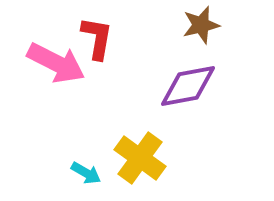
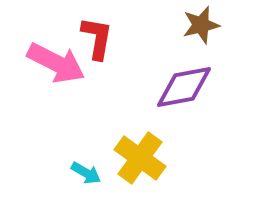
purple diamond: moved 4 px left, 1 px down
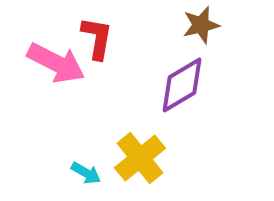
purple diamond: moved 2 px left, 2 px up; rotated 20 degrees counterclockwise
yellow cross: rotated 15 degrees clockwise
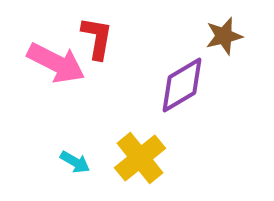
brown star: moved 23 px right, 11 px down
cyan arrow: moved 11 px left, 11 px up
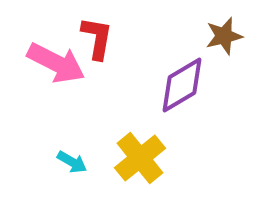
cyan arrow: moved 3 px left
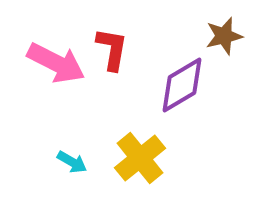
red L-shape: moved 15 px right, 11 px down
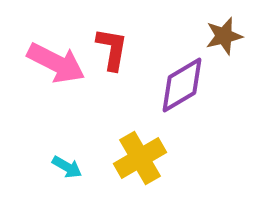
yellow cross: rotated 9 degrees clockwise
cyan arrow: moved 5 px left, 5 px down
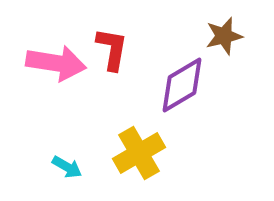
pink arrow: rotated 18 degrees counterclockwise
yellow cross: moved 1 px left, 5 px up
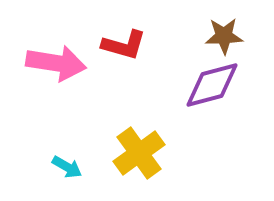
brown star: rotated 12 degrees clockwise
red L-shape: moved 12 px right, 4 px up; rotated 96 degrees clockwise
purple diamond: moved 30 px right; rotated 16 degrees clockwise
yellow cross: rotated 6 degrees counterclockwise
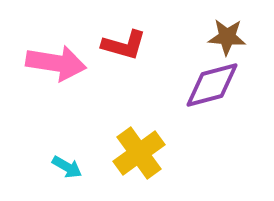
brown star: moved 3 px right, 1 px down; rotated 6 degrees clockwise
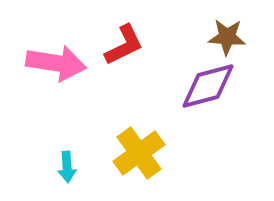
red L-shape: rotated 42 degrees counterclockwise
purple diamond: moved 4 px left, 1 px down
cyan arrow: rotated 56 degrees clockwise
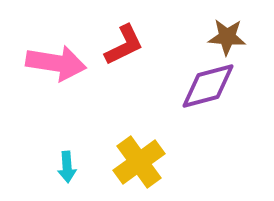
yellow cross: moved 9 px down
